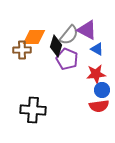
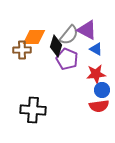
blue triangle: moved 1 px left
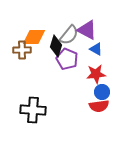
blue circle: moved 2 px down
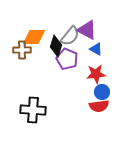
gray semicircle: moved 1 px right, 1 px down
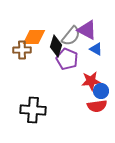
gray semicircle: moved 1 px right
red star: moved 5 px left, 7 px down
blue circle: moved 1 px left, 1 px up
red semicircle: moved 2 px left
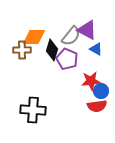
black diamond: moved 4 px left, 4 px down
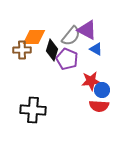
blue circle: moved 1 px right, 1 px up
red semicircle: moved 2 px right; rotated 12 degrees clockwise
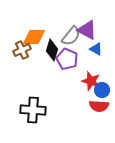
brown cross: rotated 24 degrees counterclockwise
red star: rotated 24 degrees clockwise
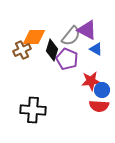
red star: rotated 24 degrees counterclockwise
